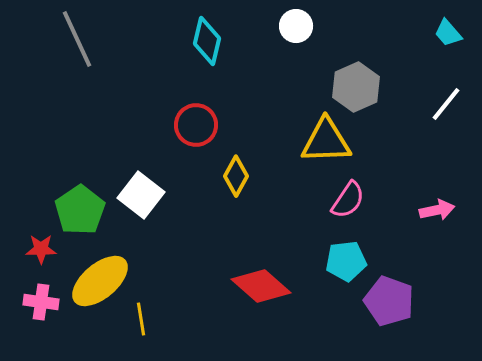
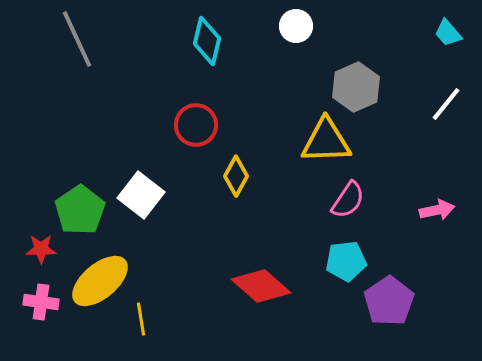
purple pentagon: rotated 18 degrees clockwise
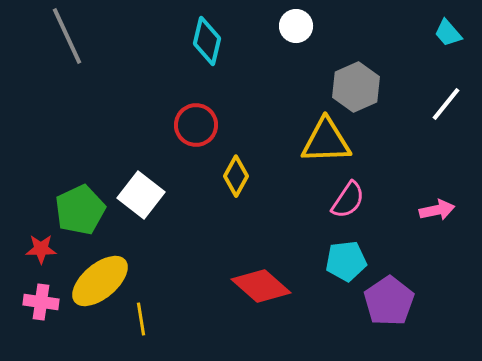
gray line: moved 10 px left, 3 px up
green pentagon: rotated 9 degrees clockwise
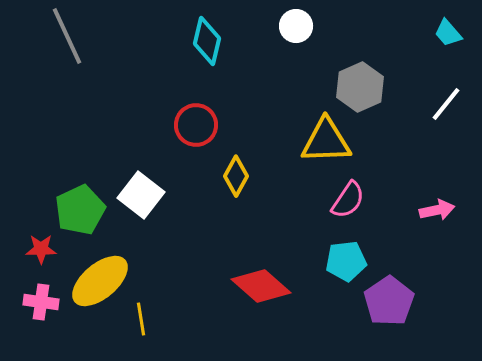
gray hexagon: moved 4 px right
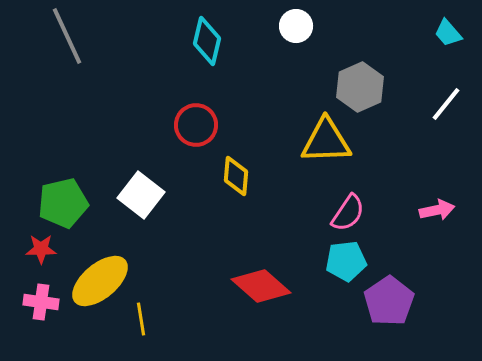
yellow diamond: rotated 24 degrees counterclockwise
pink semicircle: moved 13 px down
green pentagon: moved 17 px left, 7 px up; rotated 12 degrees clockwise
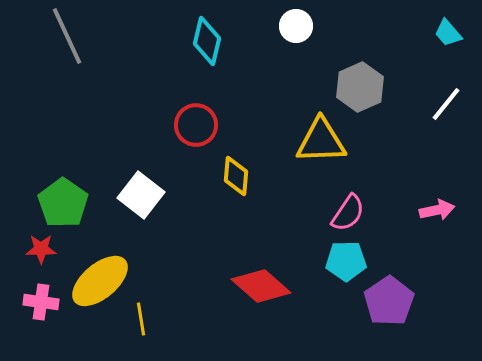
yellow triangle: moved 5 px left
green pentagon: rotated 24 degrees counterclockwise
cyan pentagon: rotated 6 degrees clockwise
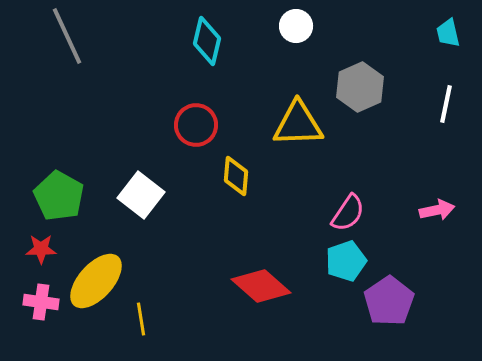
cyan trapezoid: rotated 28 degrees clockwise
white line: rotated 27 degrees counterclockwise
yellow triangle: moved 23 px left, 17 px up
green pentagon: moved 4 px left, 7 px up; rotated 6 degrees counterclockwise
cyan pentagon: rotated 18 degrees counterclockwise
yellow ellipse: moved 4 px left; rotated 8 degrees counterclockwise
